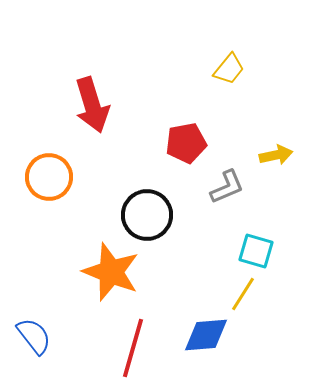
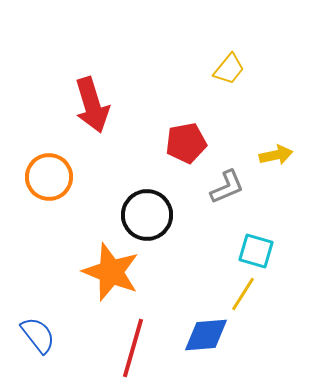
blue semicircle: moved 4 px right, 1 px up
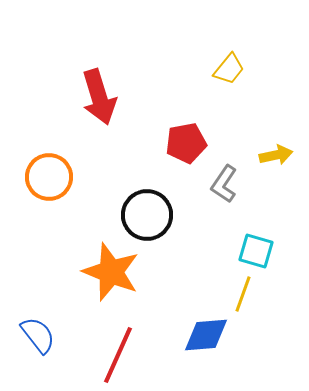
red arrow: moved 7 px right, 8 px up
gray L-shape: moved 3 px left, 3 px up; rotated 147 degrees clockwise
yellow line: rotated 12 degrees counterclockwise
red line: moved 15 px left, 7 px down; rotated 8 degrees clockwise
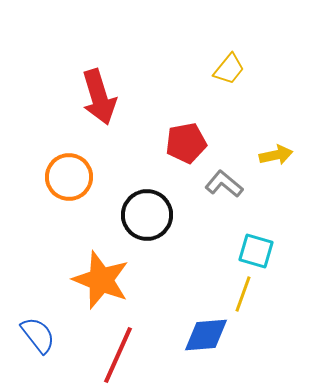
orange circle: moved 20 px right
gray L-shape: rotated 96 degrees clockwise
orange star: moved 10 px left, 8 px down
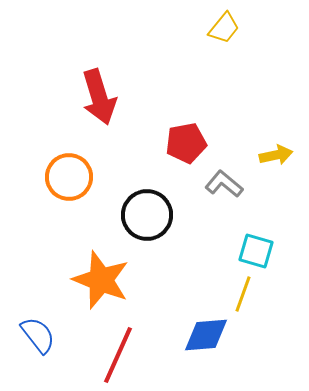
yellow trapezoid: moved 5 px left, 41 px up
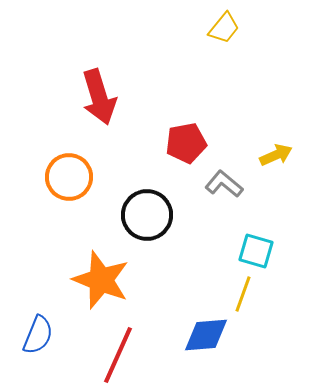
yellow arrow: rotated 12 degrees counterclockwise
blue semicircle: rotated 60 degrees clockwise
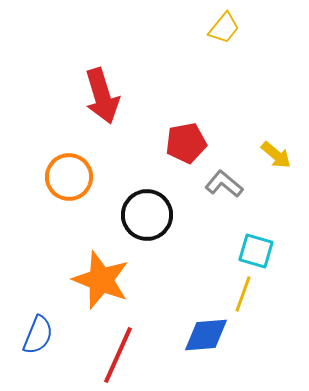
red arrow: moved 3 px right, 1 px up
yellow arrow: rotated 64 degrees clockwise
